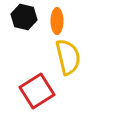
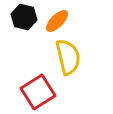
orange ellipse: rotated 45 degrees clockwise
red square: moved 1 px right, 1 px down
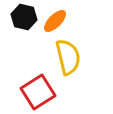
orange ellipse: moved 2 px left
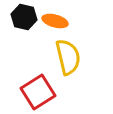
orange ellipse: rotated 60 degrees clockwise
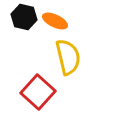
orange ellipse: rotated 10 degrees clockwise
red square: rotated 16 degrees counterclockwise
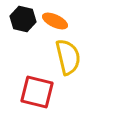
black hexagon: moved 1 px left, 2 px down
red square: moved 1 px left; rotated 28 degrees counterclockwise
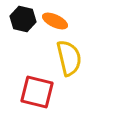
yellow semicircle: moved 1 px right, 1 px down
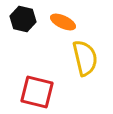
orange ellipse: moved 8 px right, 1 px down
yellow semicircle: moved 16 px right
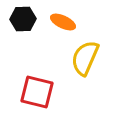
black hexagon: rotated 15 degrees counterclockwise
yellow semicircle: rotated 144 degrees counterclockwise
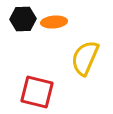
orange ellipse: moved 9 px left; rotated 30 degrees counterclockwise
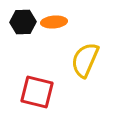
black hexagon: moved 3 px down
yellow semicircle: moved 2 px down
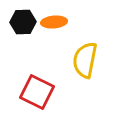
yellow semicircle: rotated 12 degrees counterclockwise
red square: rotated 12 degrees clockwise
